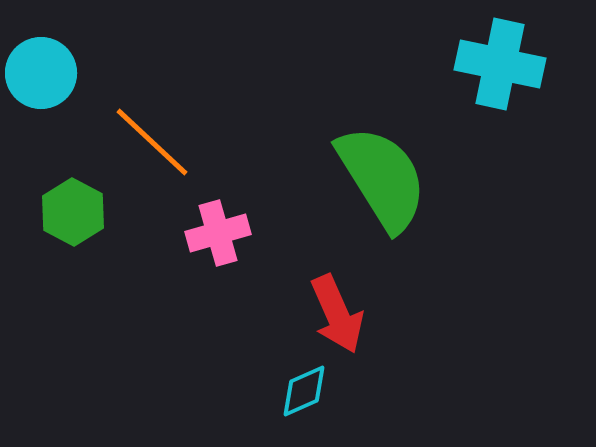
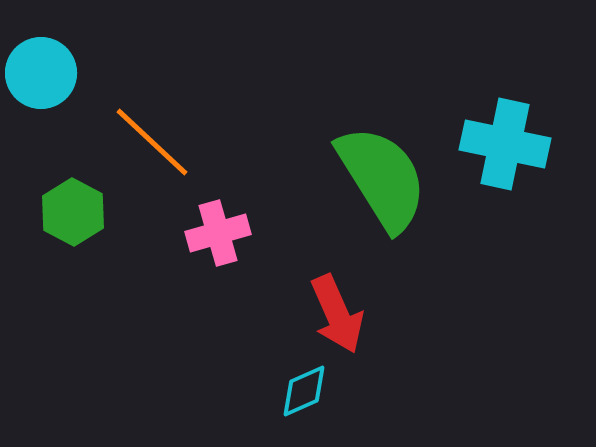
cyan cross: moved 5 px right, 80 px down
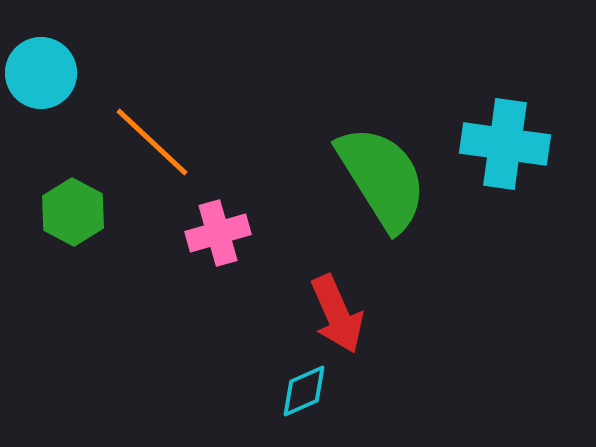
cyan cross: rotated 4 degrees counterclockwise
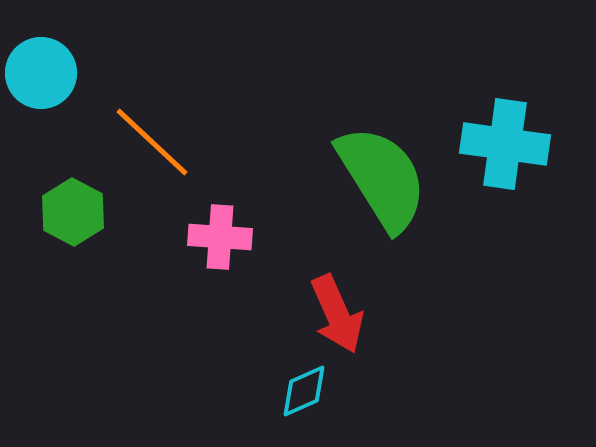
pink cross: moved 2 px right, 4 px down; rotated 20 degrees clockwise
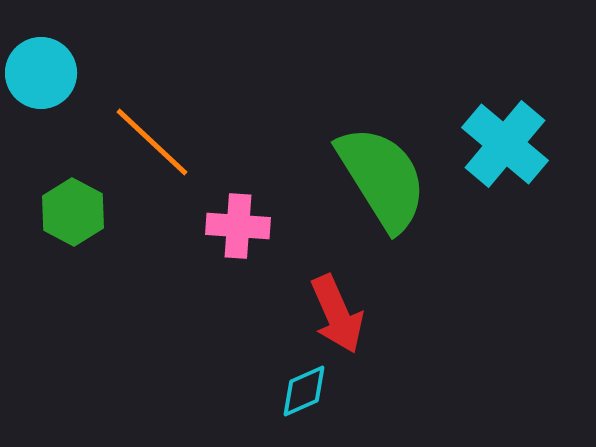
cyan cross: rotated 32 degrees clockwise
pink cross: moved 18 px right, 11 px up
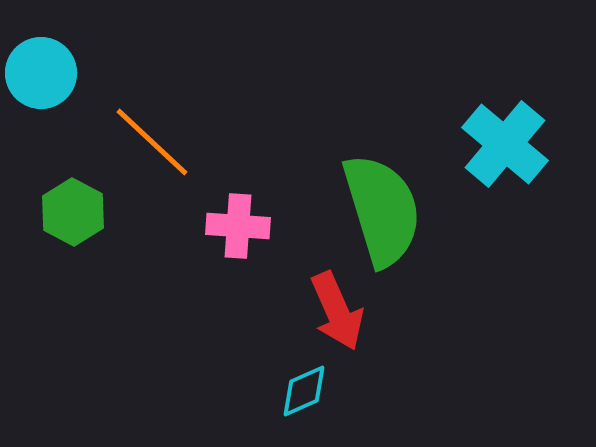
green semicircle: moved 32 px down; rotated 15 degrees clockwise
red arrow: moved 3 px up
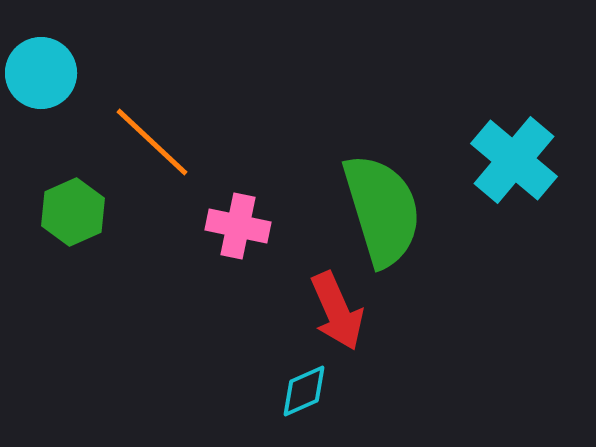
cyan cross: moved 9 px right, 16 px down
green hexagon: rotated 8 degrees clockwise
pink cross: rotated 8 degrees clockwise
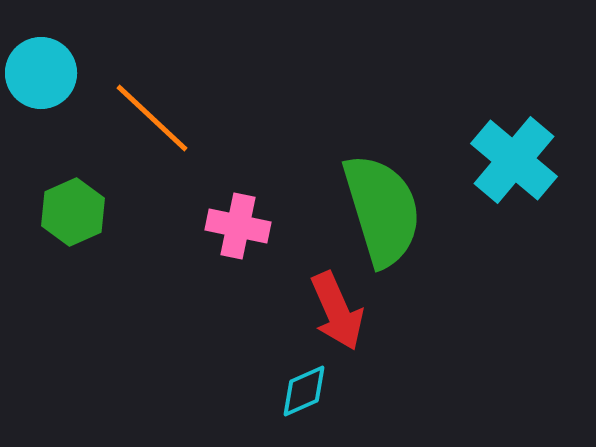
orange line: moved 24 px up
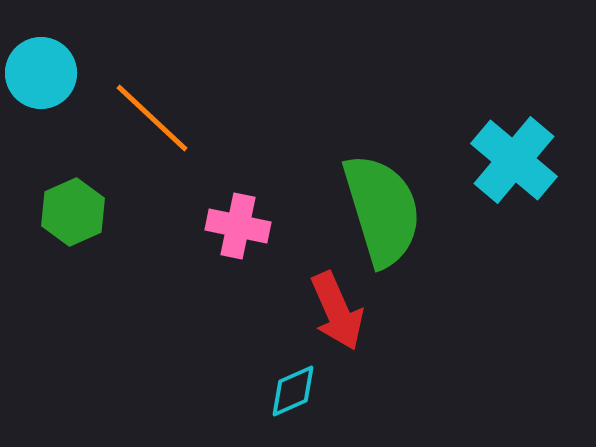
cyan diamond: moved 11 px left
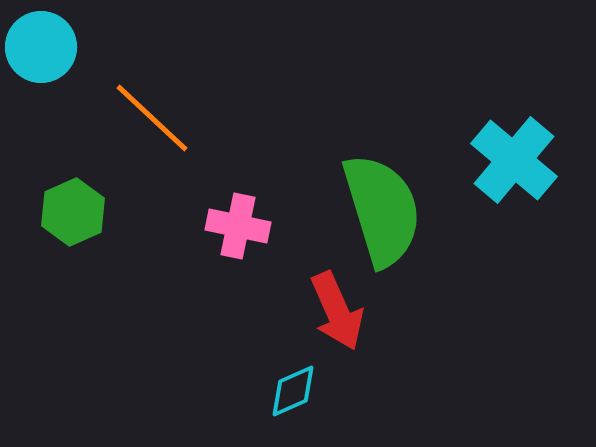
cyan circle: moved 26 px up
